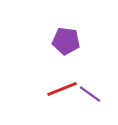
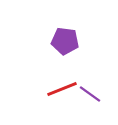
purple pentagon: moved 1 px left
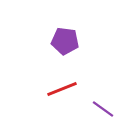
purple line: moved 13 px right, 15 px down
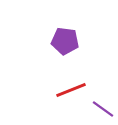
red line: moved 9 px right, 1 px down
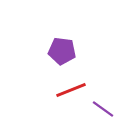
purple pentagon: moved 3 px left, 10 px down
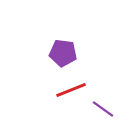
purple pentagon: moved 1 px right, 2 px down
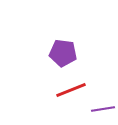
purple line: rotated 45 degrees counterclockwise
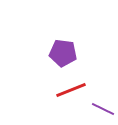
purple line: rotated 35 degrees clockwise
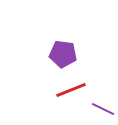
purple pentagon: moved 1 px down
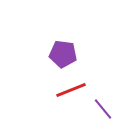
purple line: rotated 25 degrees clockwise
